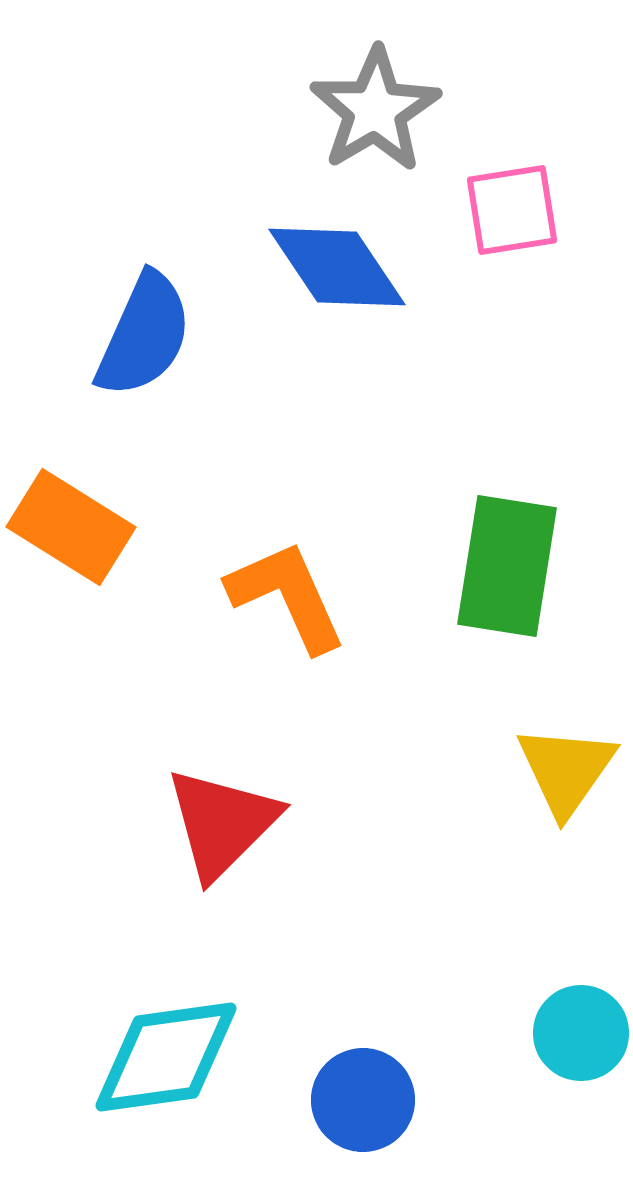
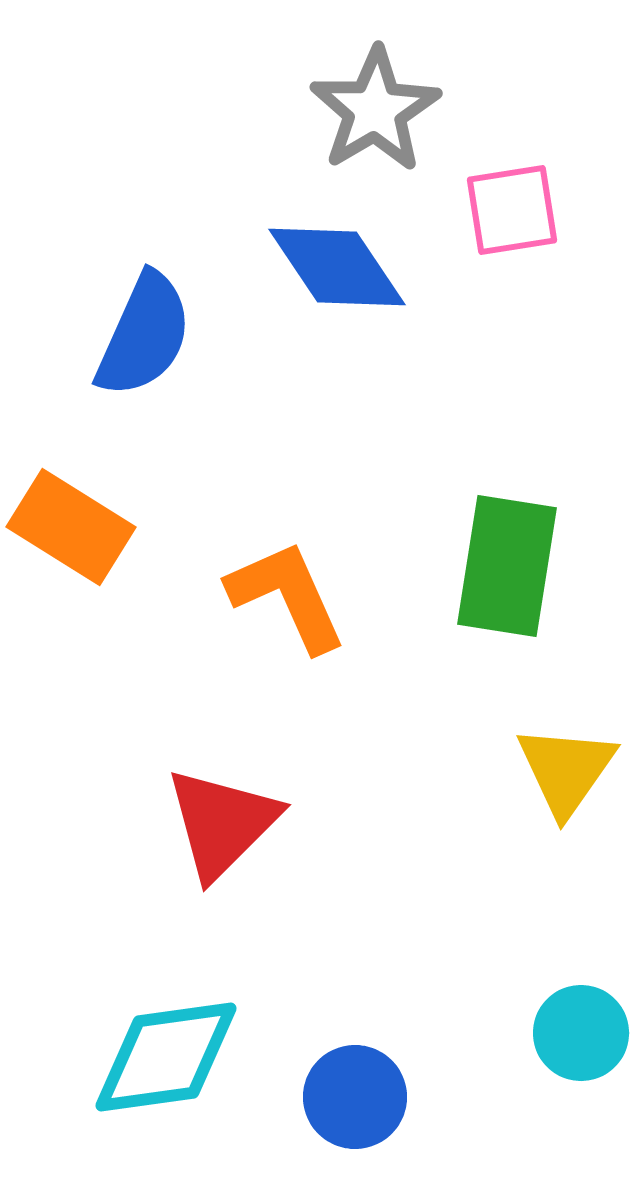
blue circle: moved 8 px left, 3 px up
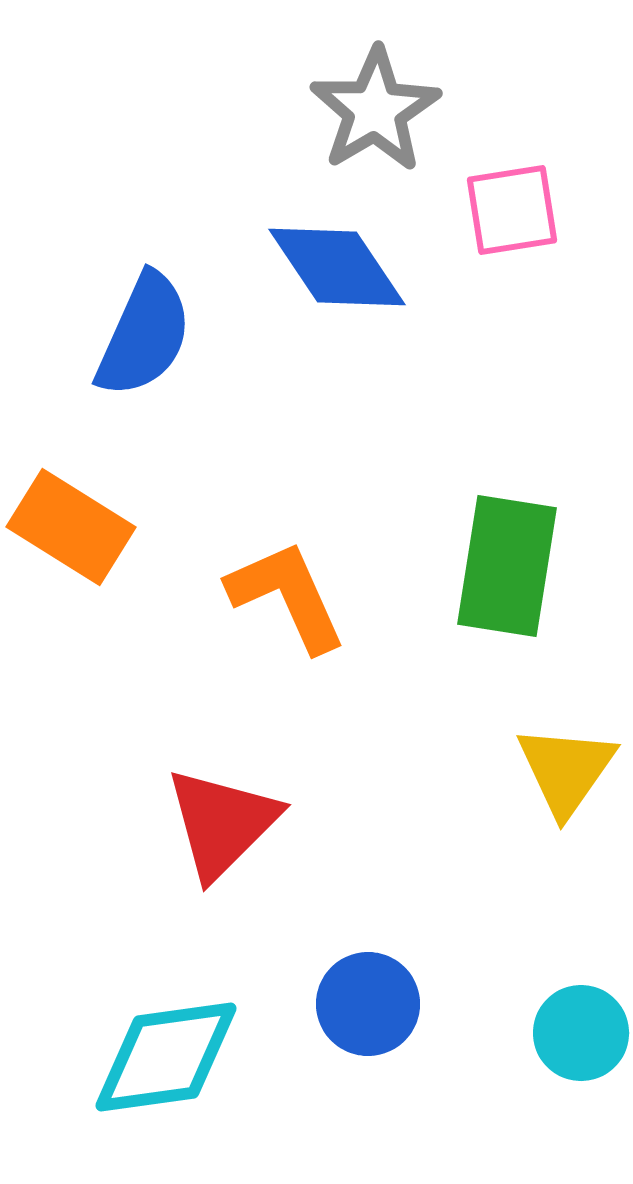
blue circle: moved 13 px right, 93 px up
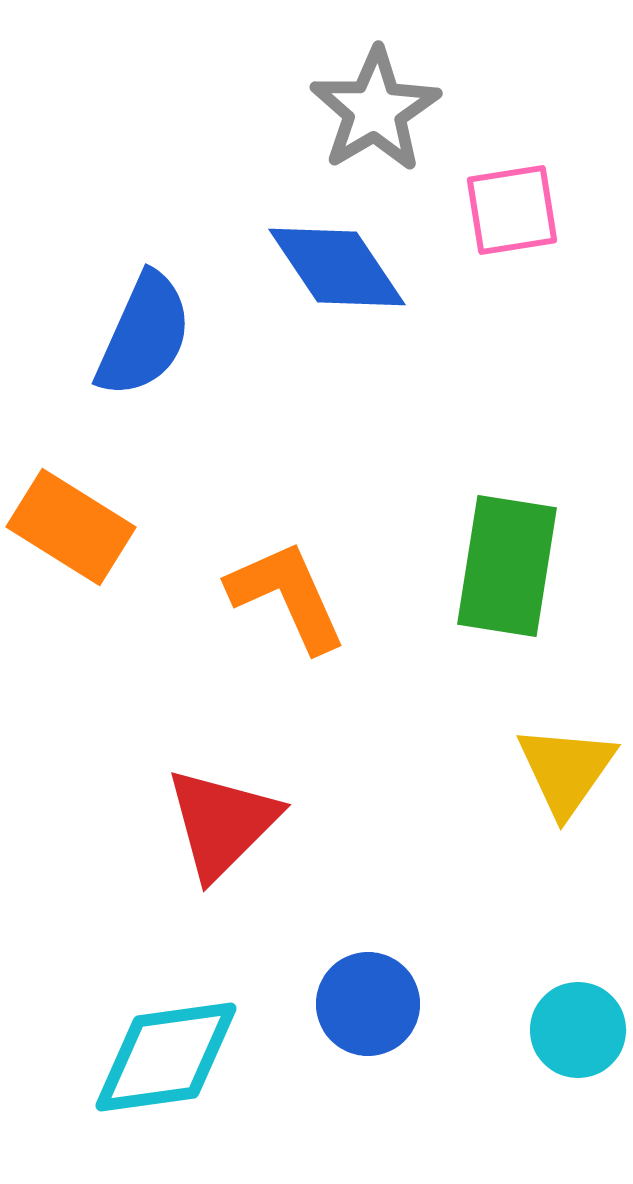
cyan circle: moved 3 px left, 3 px up
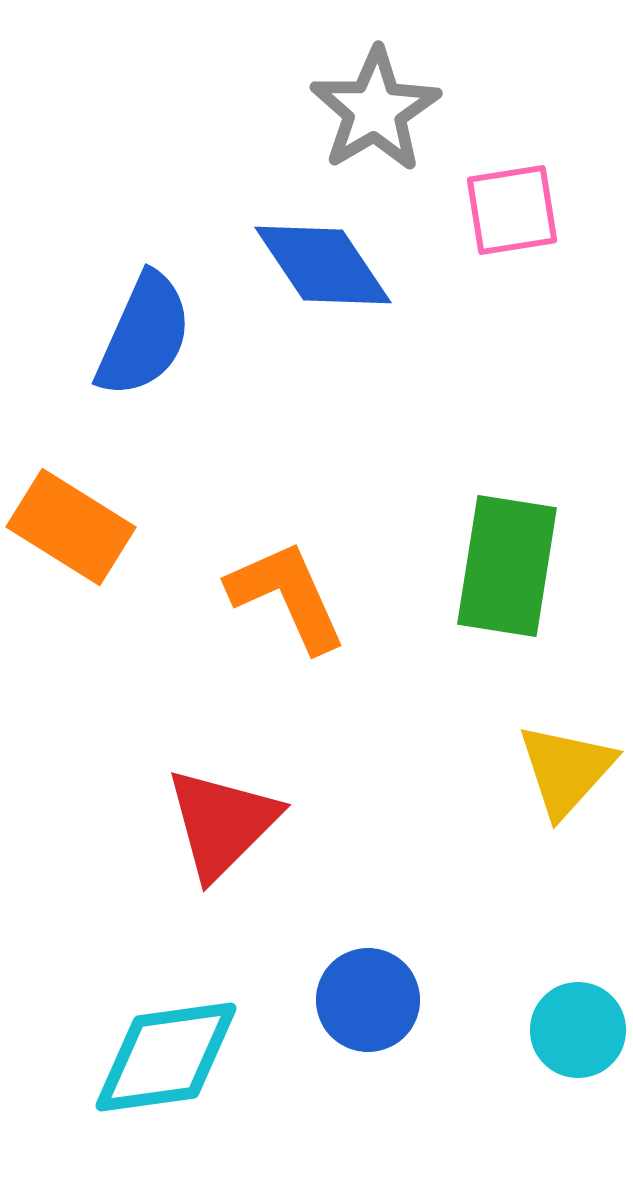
blue diamond: moved 14 px left, 2 px up
yellow triangle: rotated 7 degrees clockwise
blue circle: moved 4 px up
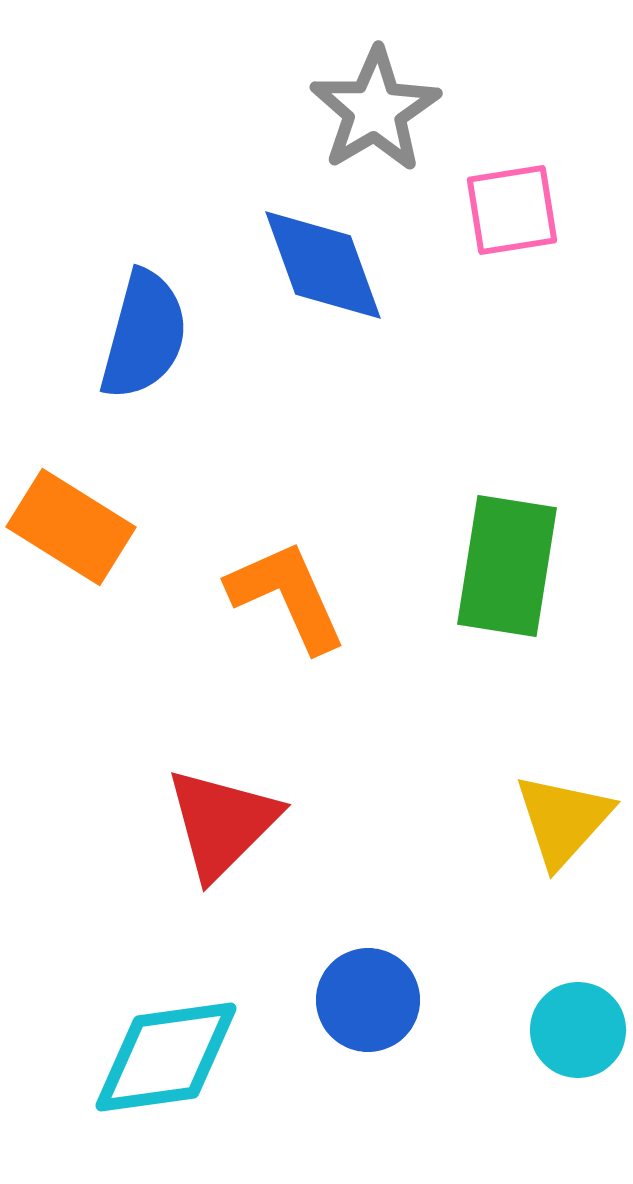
blue diamond: rotated 14 degrees clockwise
blue semicircle: rotated 9 degrees counterclockwise
yellow triangle: moved 3 px left, 50 px down
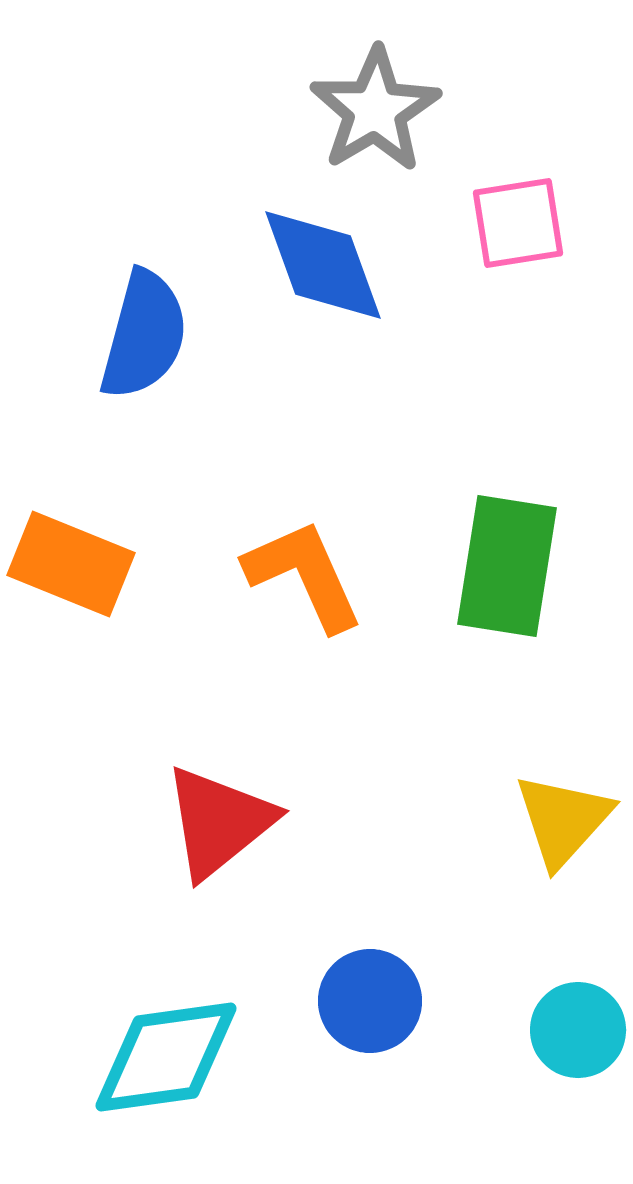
pink square: moved 6 px right, 13 px down
orange rectangle: moved 37 px down; rotated 10 degrees counterclockwise
orange L-shape: moved 17 px right, 21 px up
red triangle: moved 3 px left, 1 px up; rotated 6 degrees clockwise
blue circle: moved 2 px right, 1 px down
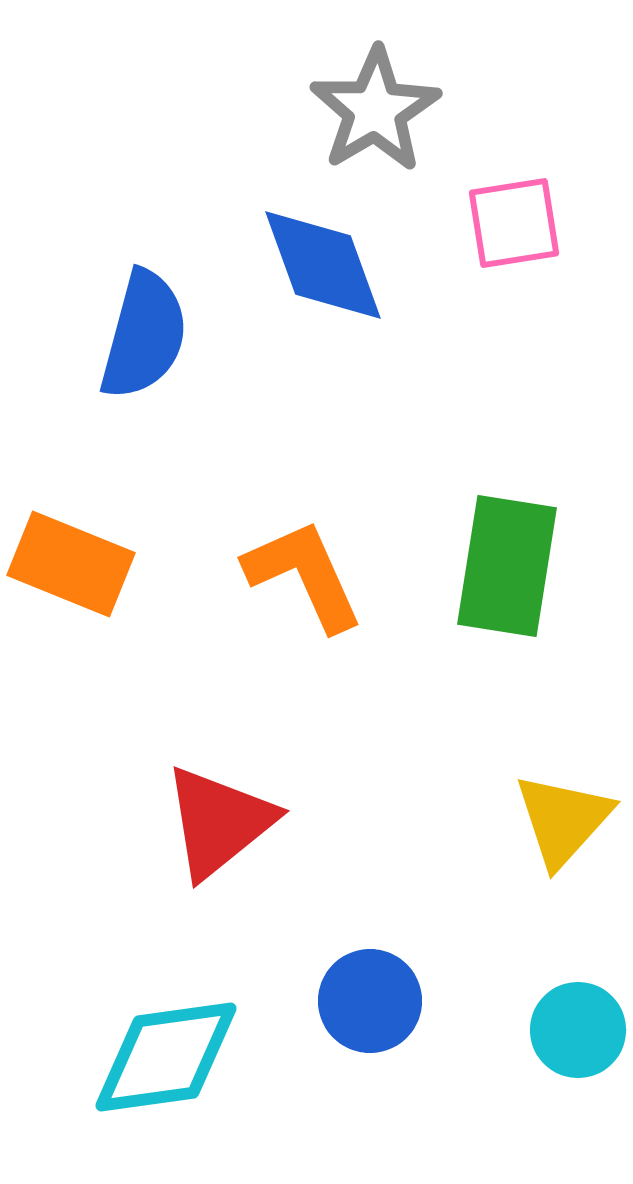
pink square: moved 4 px left
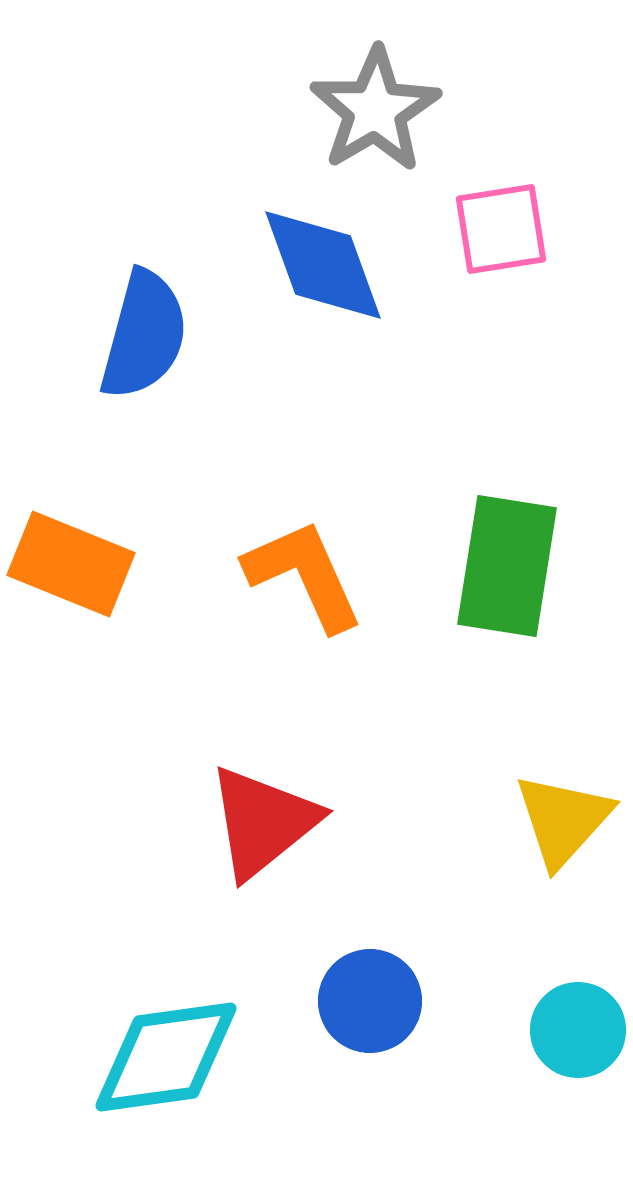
pink square: moved 13 px left, 6 px down
red triangle: moved 44 px right
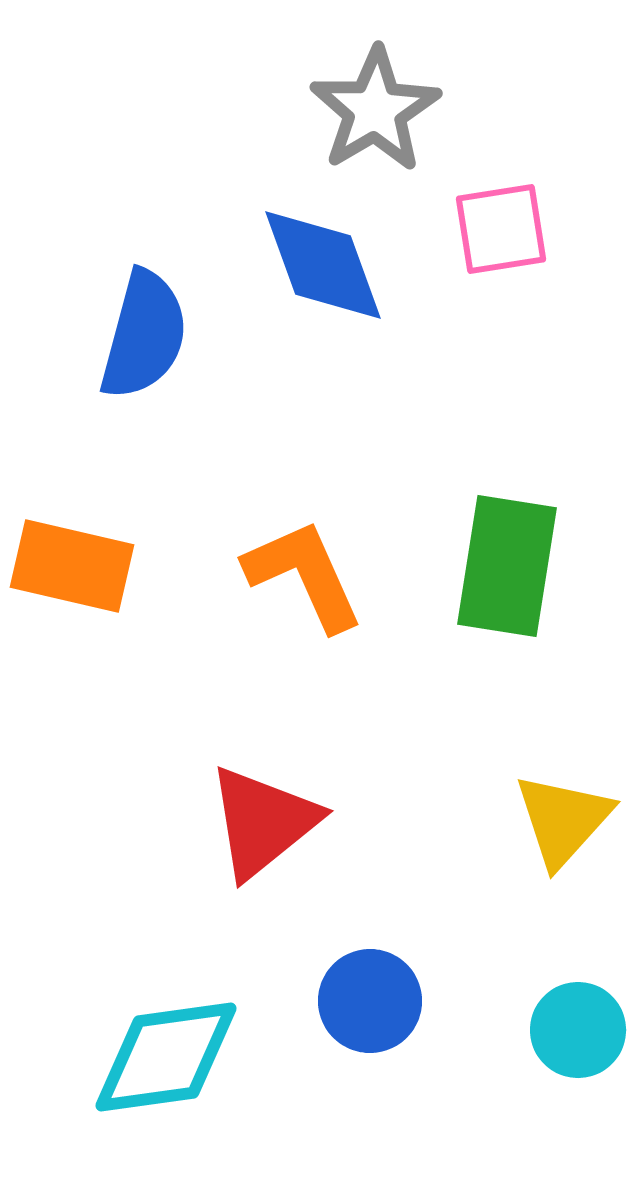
orange rectangle: moved 1 px right, 2 px down; rotated 9 degrees counterclockwise
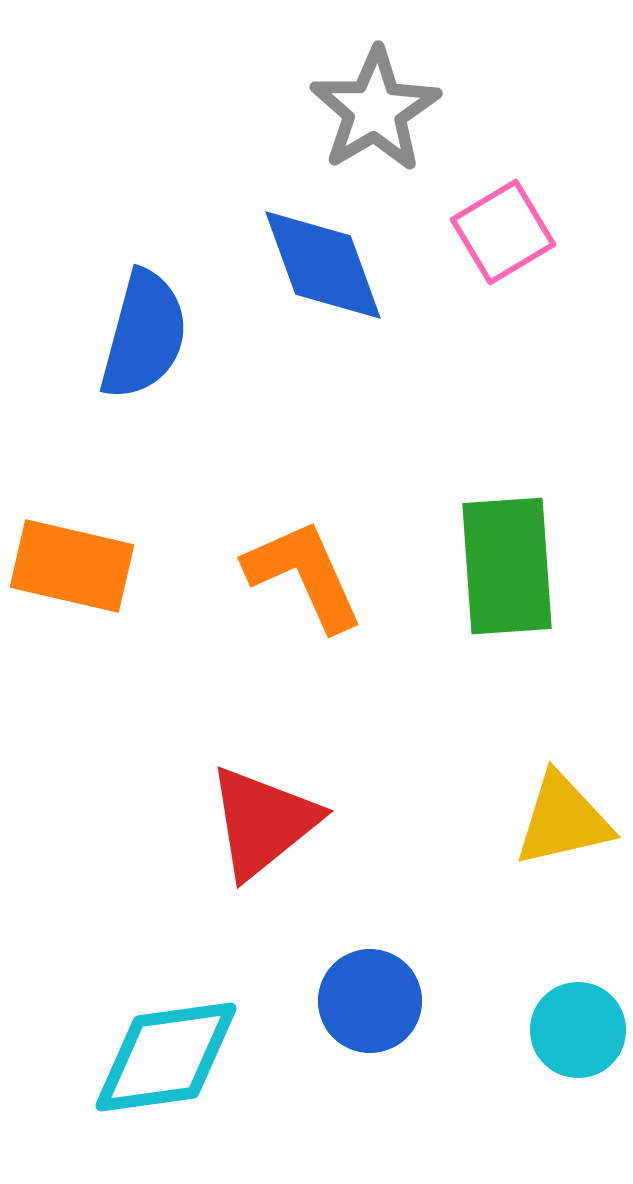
pink square: moved 2 px right, 3 px down; rotated 22 degrees counterclockwise
green rectangle: rotated 13 degrees counterclockwise
yellow triangle: rotated 35 degrees clockwise
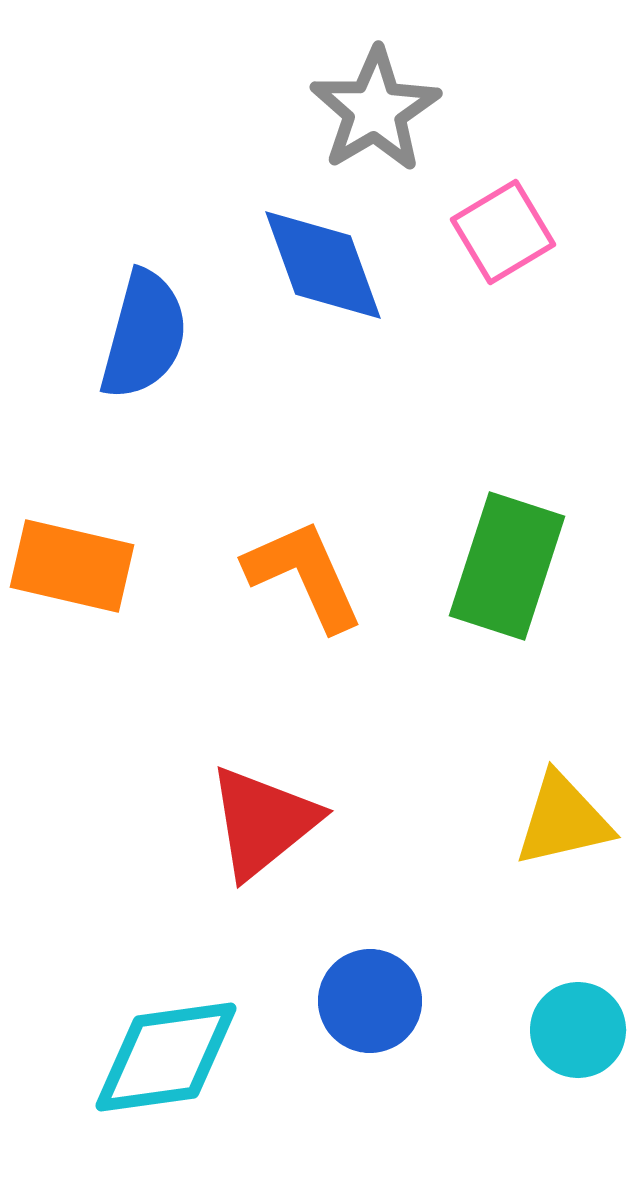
green rectangle: rotated 22 degrees clockwise
